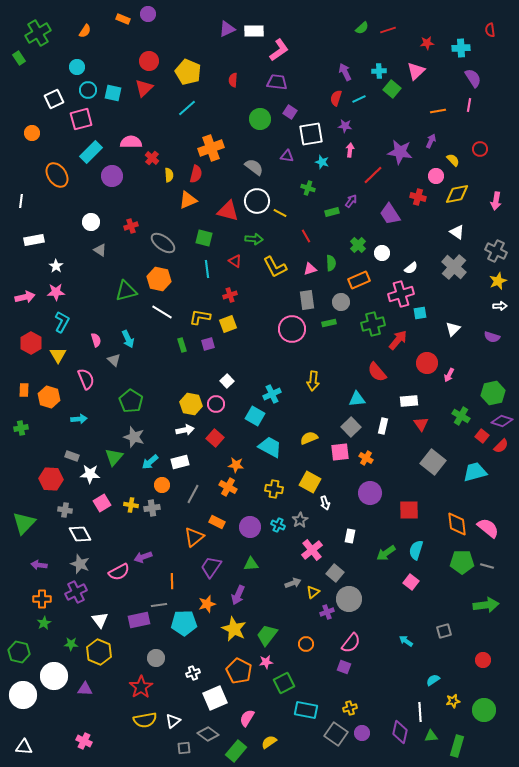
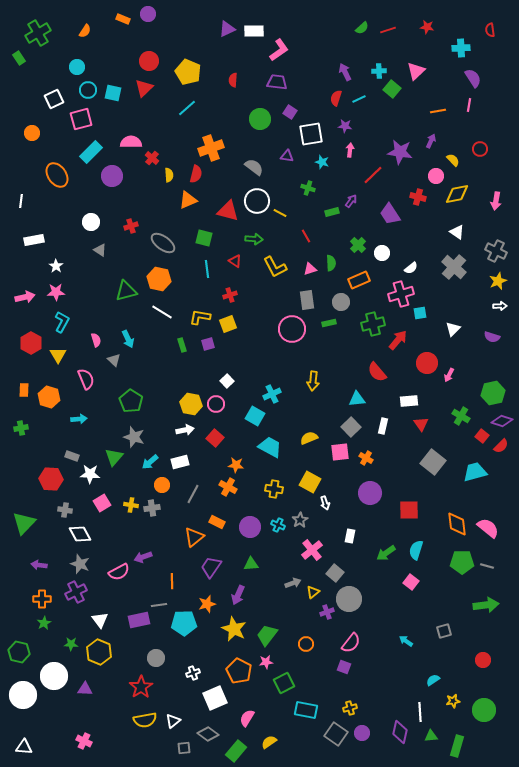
red star at (427, 43): moved 16 px up; rotated 16 degrees clockwise
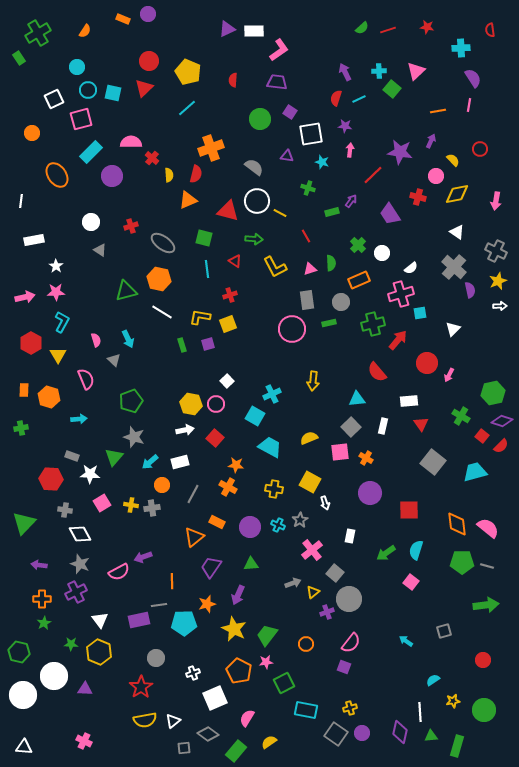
purple semicircle at (492, 337): moved 22 px left, 47 px up; rotated 119 degrees counterclockwise
green pentagon at (131, 401): rotated 20 degrees clockwise
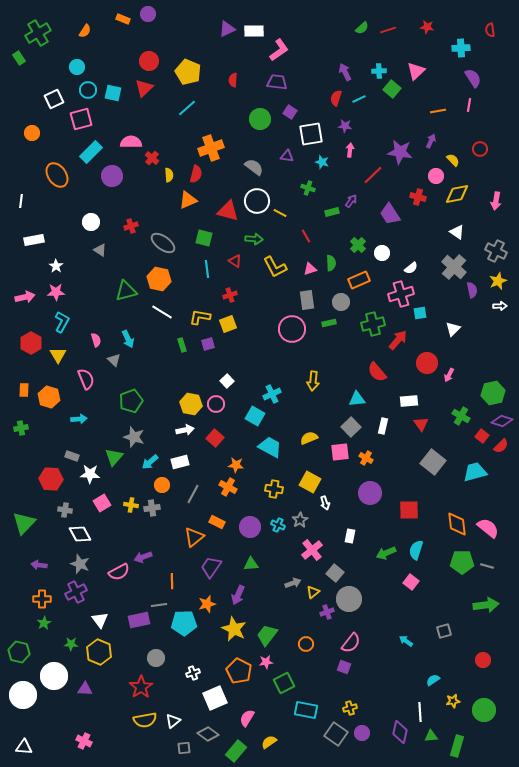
purple semicircle at (470, 290): moved 2 px right
green arrow at (386, 553): rotated 12 degrees clockwise
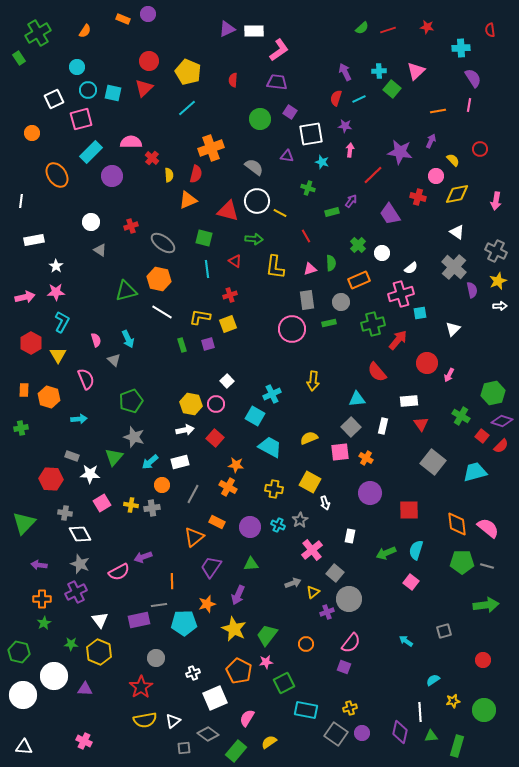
yellow L-shape at (275, 267): rotated 35 degrees clockwise
gray cross at (65, 510): moved 3 px down
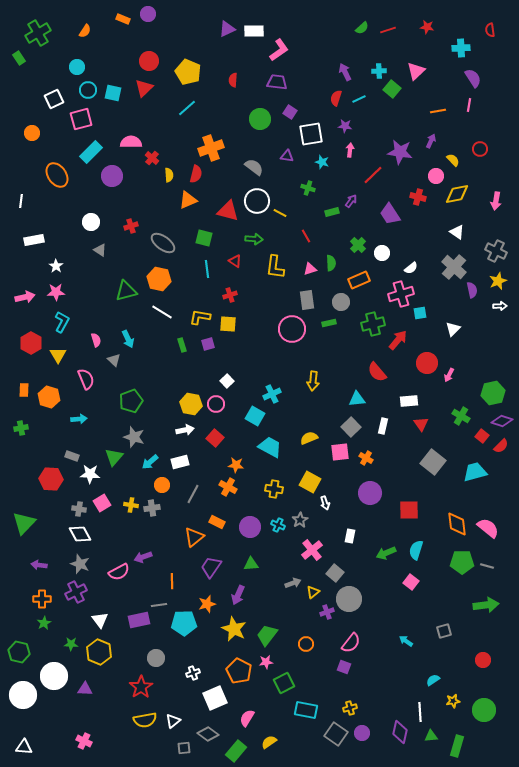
yellow square at (228, 324): rotated 24 degrees clockwise
gray cross at (65, 513): moved 14 px right, 4 px up
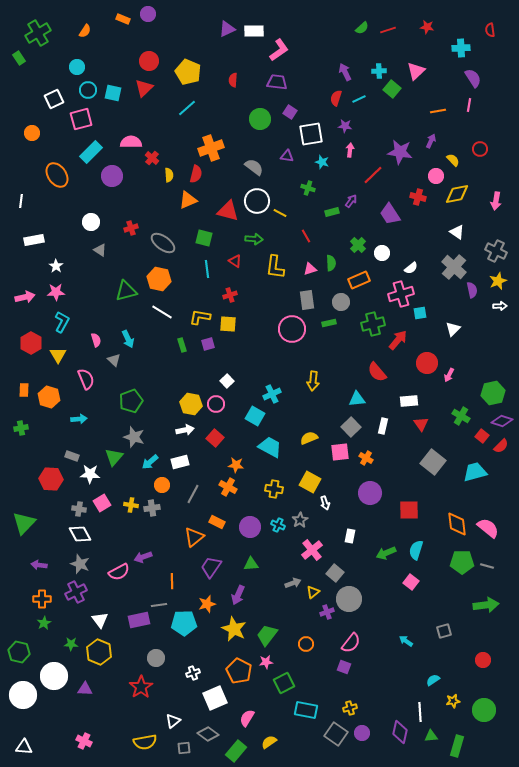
red cross at (131, 226): moved 2 px down
yellow semicircle at (145, 720): moved 22 px down
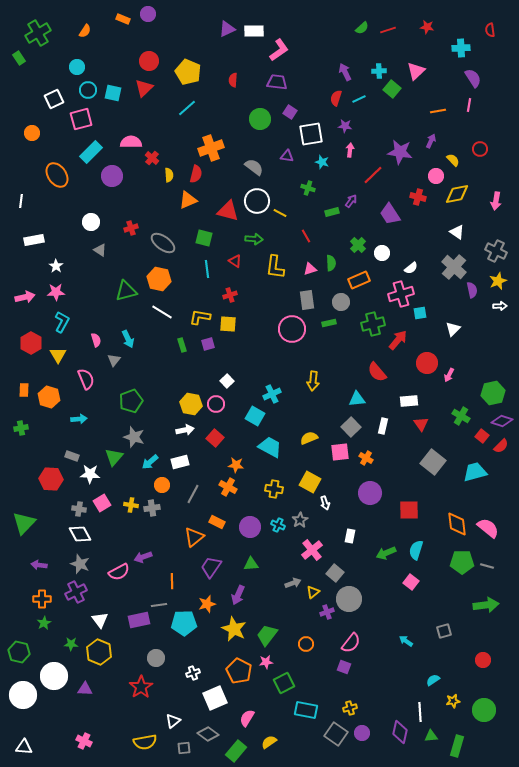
gray triangle at (114, 360): rotated 24 degrees clockwise
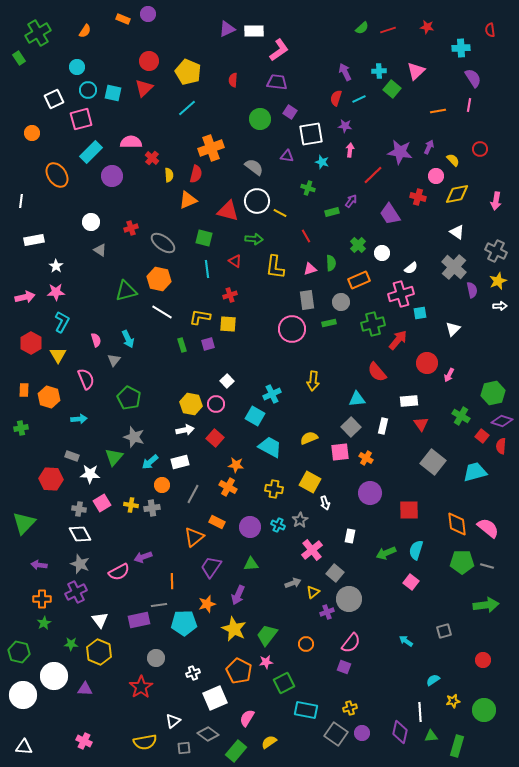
purple arrow at (431, 141): moved 2 px left, 6 px down
green pentagon at (131, 401): moved 2 px left, 3 px up; rotated 25 degrees counterclockwise
red semicircle at (501, 446): rotated 140 degrees clockwise
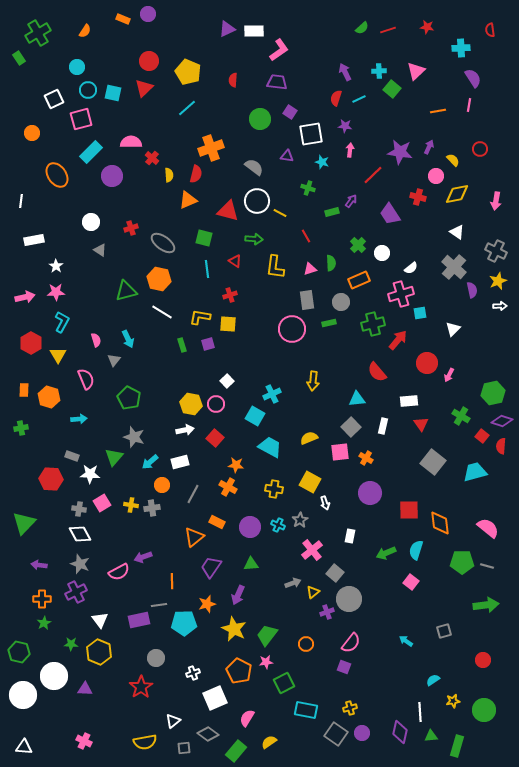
orange diamond at (457, 524): moved 17 px left, 1 px up
